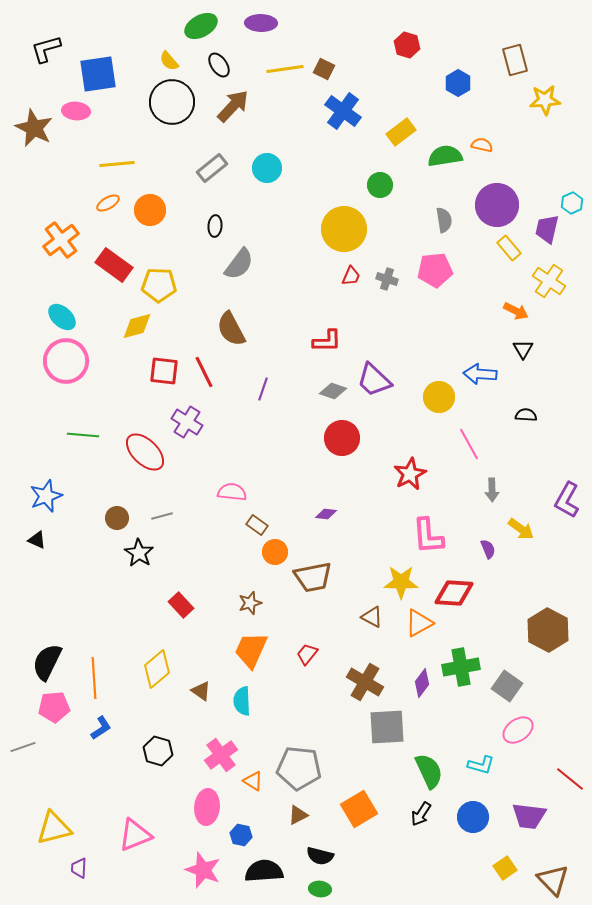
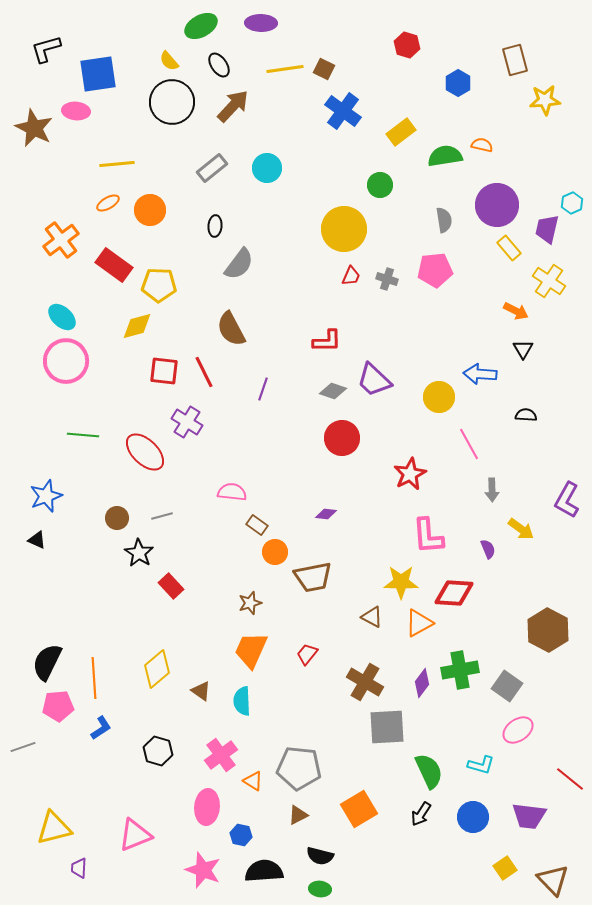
red rectangle at (181, 605): moved 10 px left, 19 px up
green cross at (461, 667): moved 1 px left, 3 px down
pink pentagon at (54, 707): moved 4 px right, 1 px up
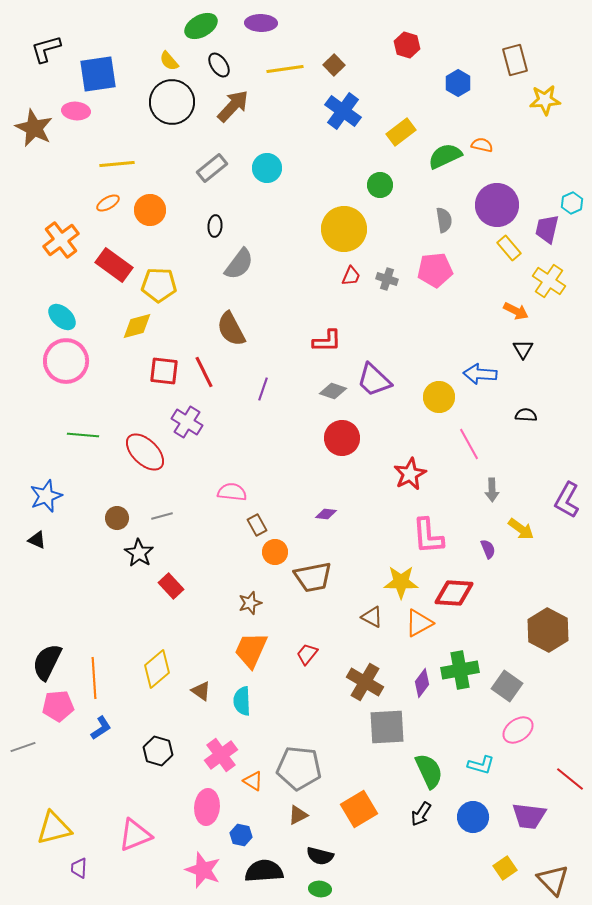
brown square at (324, 69): moved 10 px right, 4 px up; rotated 20 degrees clockwise
green semicircle at (445, 156): rotated 16 degrees counterclockwise
brown rectangle at (257, 525): rotated 25 degrees clockwise
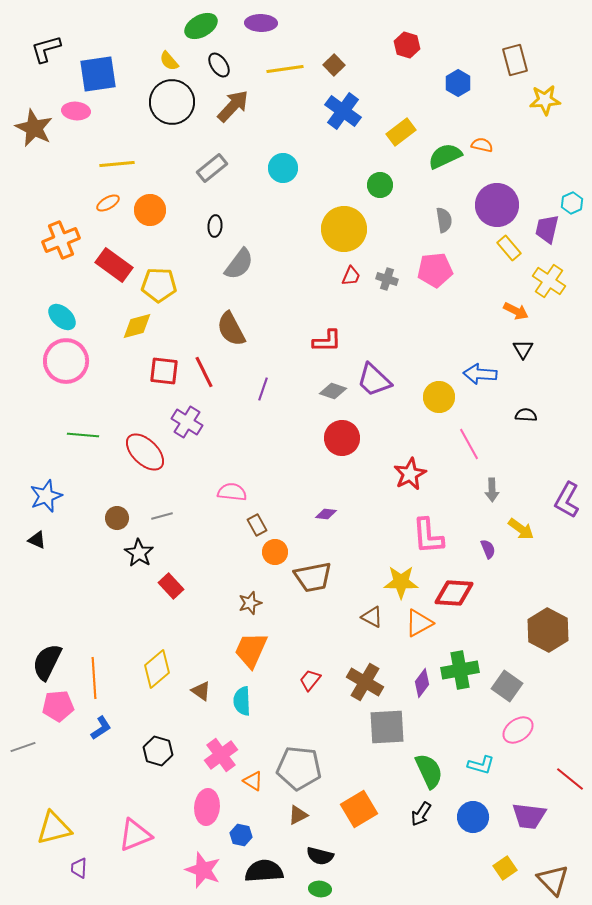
cyan circle at (267, 168): moved 16 px right
orange cross at (61, 240): rotated 15 degrees clockwise
red trapezoid at (307, 654): moved 3 px right, 26 px down
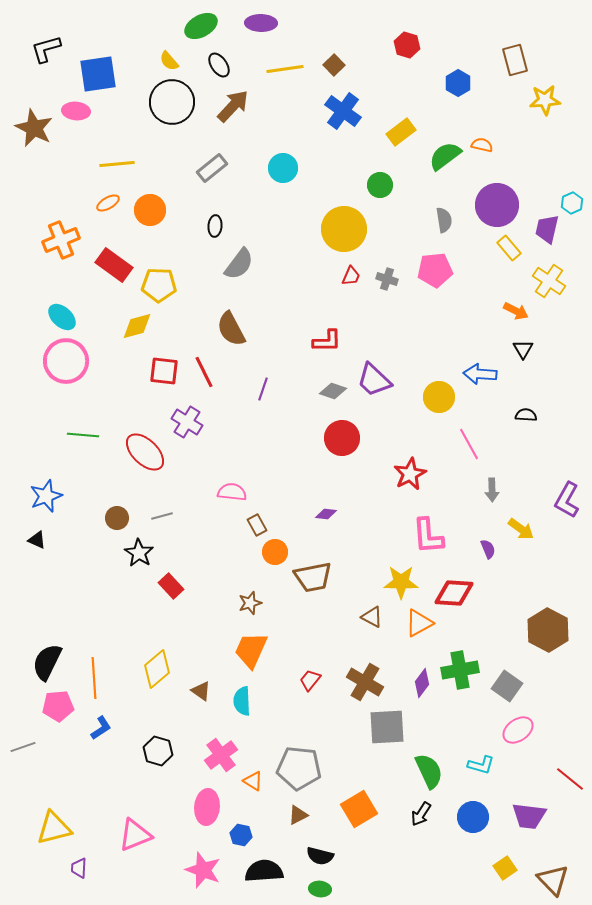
green semicircle at (445, 156): rotated 12 degrees counterclockwise
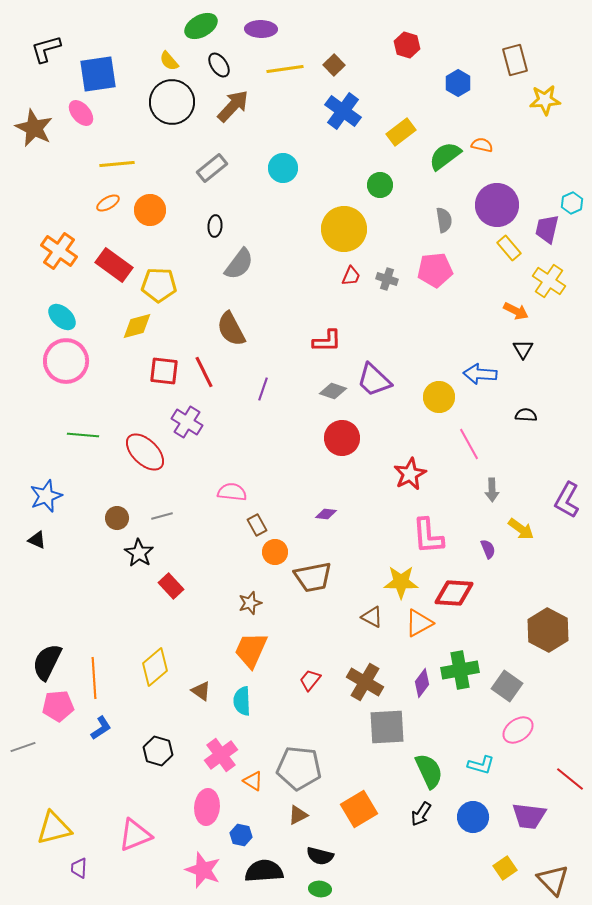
purple ellipse at (261, 23): moved 6 px down
pink ellipse at (76, 111): moved 5 px right, 2 px down; rotated 44 degrees clockwise
orange cross at (61, 240): moved 2 px left, 11 px down; rotated 33 degrees counterclockwise
yellow diamond at (157, 669): moved 2 px left, 2 px up
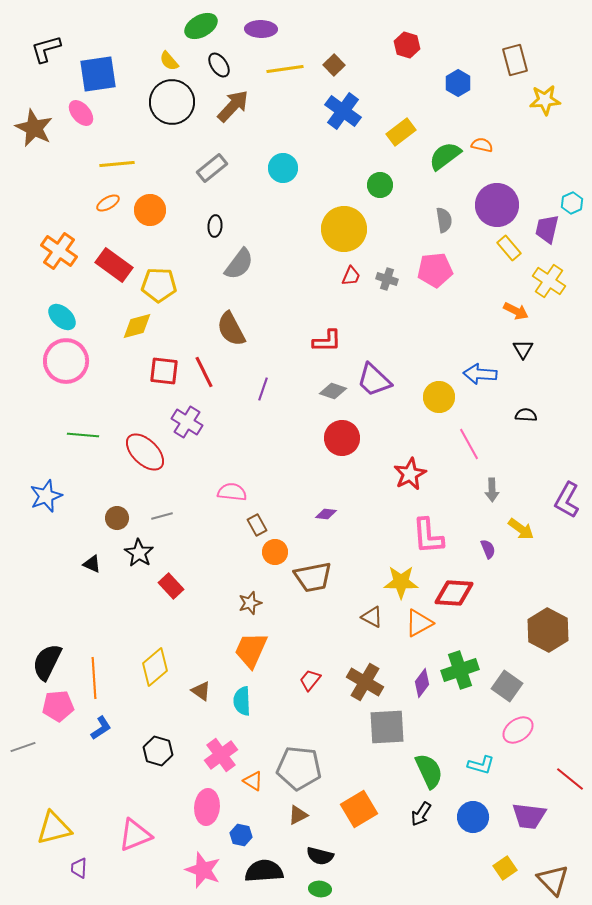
black triangle at (37, 540): moved 55 px right, 24 px down
green cross at (460, 670): rotated 9 degrees counterclockwise
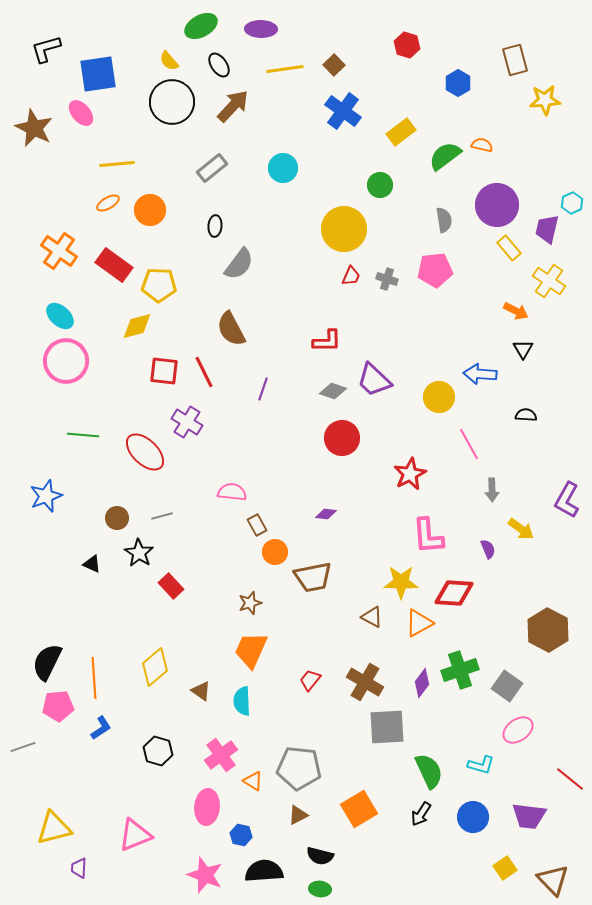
cyan ellipse at (62, 317): moved 2 px left, 1 px up
pink star at (203, 870): moved 2 px right, 5 px down
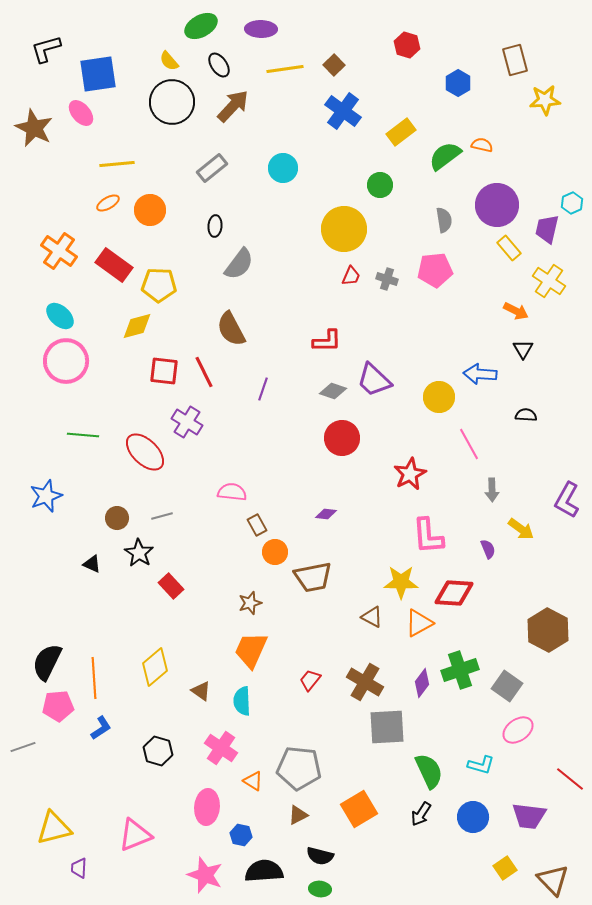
pink cross at (221, 755): moved 7 px up; rotated 20 degrees counterclockwise
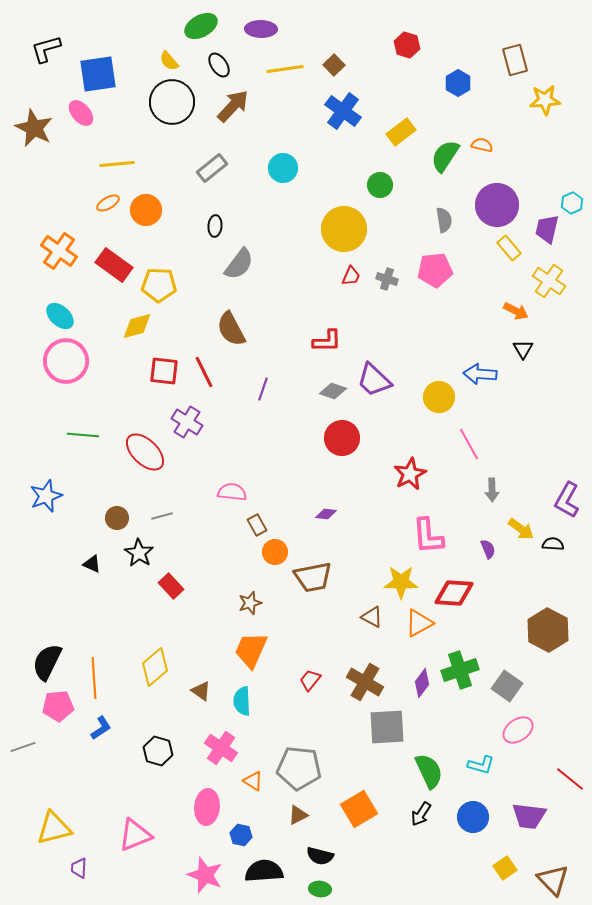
green semicircle at (445, 156): rotated 20 degrees counterclockwise
orange circle at (150, 210): moved 4 px left
black semicircle at (526, 415): moved 27 px right, 129 px down
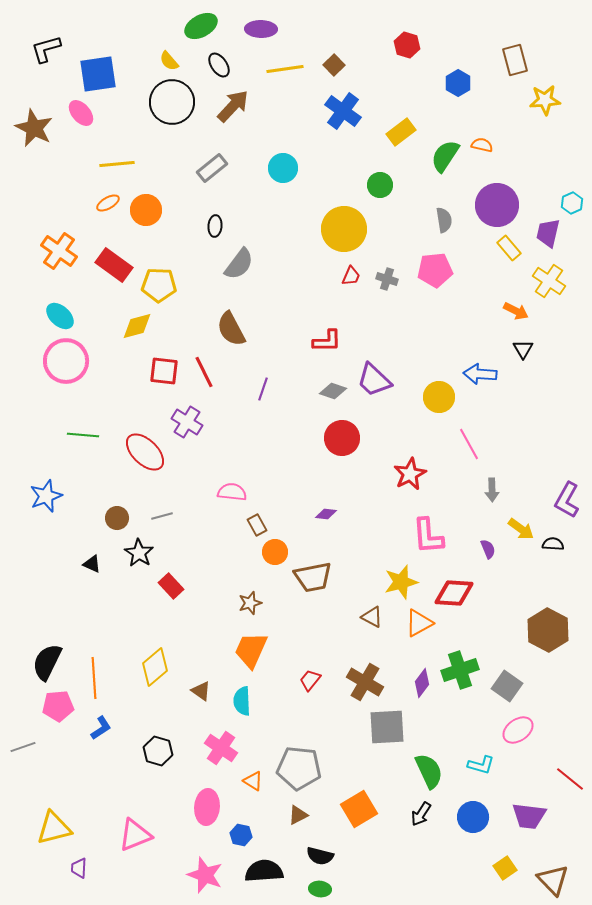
purple trapezoid at (547, 229): moved 1 px right, 4 px down
yellow star at (401, 582): rotated 16 degrees counterclockwise
